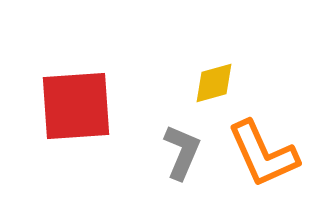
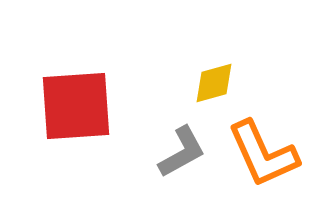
gray L-shape: rotated 38 degrees clockwise
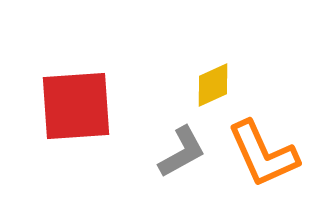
yellow diamond: moved 1 px left, 2 px down; rotated 9 degrees counterclockwise
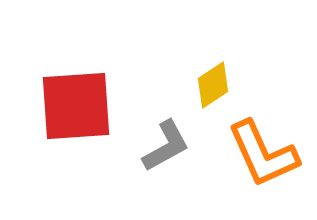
yellow diamond: rotated 9 degrees counterclockwise
gray L-shape: moved 16 px left, 6 px up
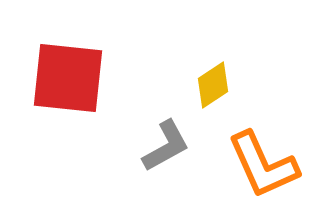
red square: moved 8 px left, 28 px up; rotated 10 degrees clockwise
orange L-shape: moved 11 px down
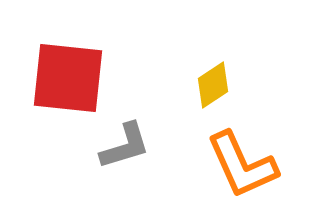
gray L-shape: moved 41 px left; rotated 12 degrees clockwise
orange L-shape: moved 21 px left
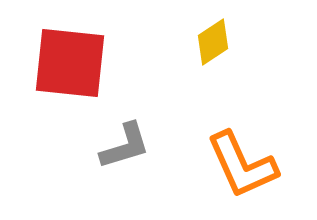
red square: moved 2 px right, 15 px up
yellow diamond: moved 43 px up
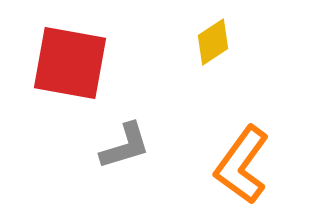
red square: rotated 4 degrees clockwise
orange L-shape: rotated 60 degrees clockwise
